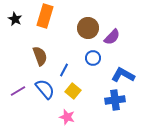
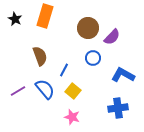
blue cross: moved 3 px right, 8 px down
pink star: moved 5 px right
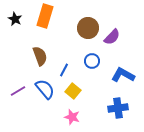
blue circle: moved 1 px left, 3 px down
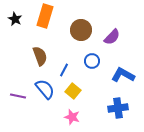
brown circle: moved 7 px left, 2 px down
purple line: moved 5 px down; rotated 42 degrees clockwise
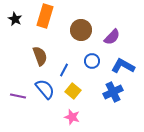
blue L-shape: moved 9 px up
blue cross: moved 5 px left, 16 px up; rotated 18 degrees counterclockwise
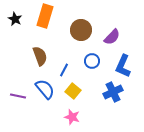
blue L-shape: rotated 95 degrees counterclockwise
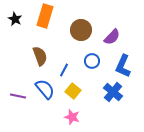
blue cross: rotated 24 degrees counterclockwise
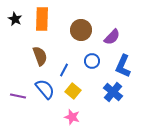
orange rectangle: moved 3 px left, 3 px down; rotated 15 degrees counterclockwise
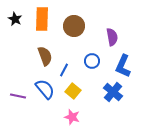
brown circle: moved 7 px left, 4 px up
purple semicircle: rotated 54 degrees counterclockwise
brown semicircle: moved 5 px right
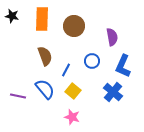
black star: moved 3 px left, 3 px up; rotated 16 degrees counterclockwise
blue line: moved 2 px right
